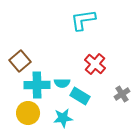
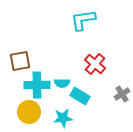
brown square: rotated 30 degrees clockwise
yellow circle: moved 1 px right, 1 px up
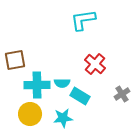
brown square: moved 5 px left, 1 px up
yellow circle: moved 1 px right, 2 px down
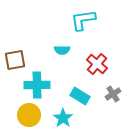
red cross: moved 2 px right
cyan semicircle: moved 33 px up
gray cross: moved 9 px left
yellow circle: moved 1 px left, 1 px down
cyan star: rotated 30 degrees counterclockwise
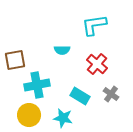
cyan L-shape: moved 11 px right, 5 px down
cyan cross: rotated 10 degrees counterclockwise
gray cross: moved 2 px left; rotated 21 degrees counterclockwise
cyan star: rotated 24 degrees counterclockwise
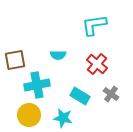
cyan semicircle: moved 4 px left, 5 px down
